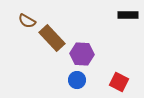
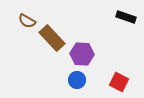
black rectangle: moved 2 px left, 2 px down; rotated 18 degrees clockwise
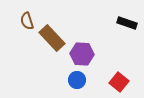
black rectangle: moved 1 px right, 6 px down
brown semicircle: rotated 42 degrees clockwise
red square: rotated 12 degrees clockwise
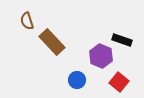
black rectangle: moved 5 px left, 17 px down
brown rectangle: moved 4 px down
purple hexagon: moved 19 px right, 2 px down; rotated 20 degrees clockwise
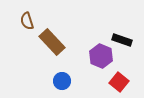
blue circle: moved 15 px left, 1 px down
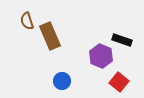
brown rectangle: moved 2 px left, 6 px up; rotated 20 degrees clockwise
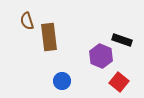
brown rectangle: moved 1 px left, 1 px down; rotated 16 degrees clockwise
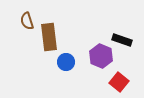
blue circle: moved 4 px right, 19 px up
